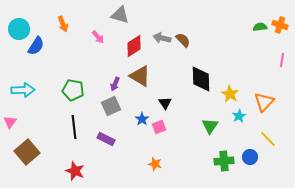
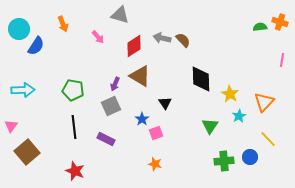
orange cross: moved 3 px up
pink triangle: moved 1 px right, 4 px down
pink square: moved 3 px left, 6 px down
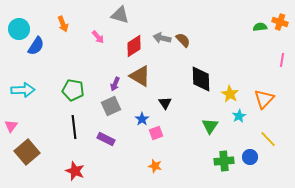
orange triangle: moved 3 px up
orange star: moved 2 px down
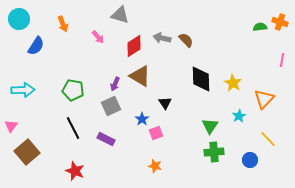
cyan circle: moved 10 px up
brown semicircle: moved 3 px right
yellow star: moved 3 px right, 11 px up
black line: moved 1 px left, 1 px down; rotated 20 degrees counterclockwise
blue circle: moved 3 px down
green cross: moved 10 px left, 9 px up
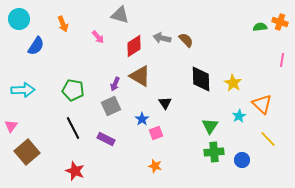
orange triangle: moved 2 px left, 5 px down; rotated 30 degrees counterclockwise
blue circle: moved 8 px left
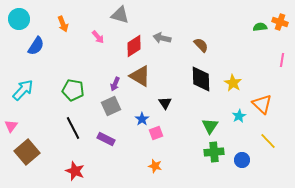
brown semicircle: moved 15 px right, 5 px down
cyan arrow: rotated 45 degrees counterclockwise
yellow line: moved 2 px down
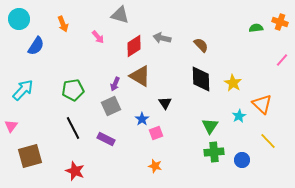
green semicircle: moved 4 px left, 1 px down
pink line: rotated 32 degrees clockwise
green pentagon: rotated 20 degrees counterclockwise
brown square: moved 3 px right, 4 px down; rotated 25 degrees clockwise
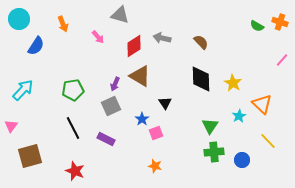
green semicircle: moved 1 px right, 2 px up; rotated 144 degrees counterclockwise
brown semicircle: moved 3 px up
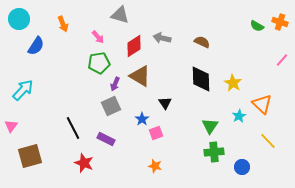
brown semicircle: moved 1 px right; rotated 21 degrees counterclockwise
green pentagon: moved 26 px right, 27 px up
blue circle: moved 7 px down
red star: moved 9 px right, 8 px up
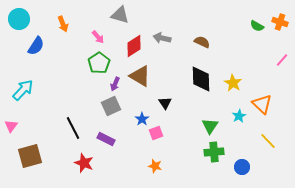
green pentagon: rotated 25 degrees counterclockwise
